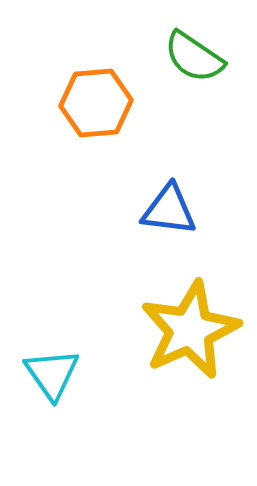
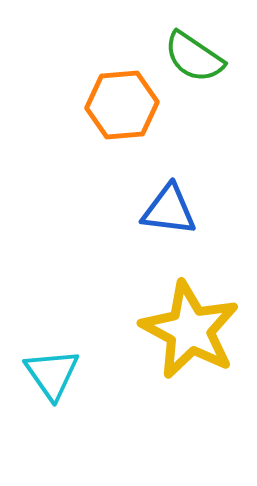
orange hexagon: moved 26 px right, 2 px down
yellow star: rotated 20 degrees counterclockwise
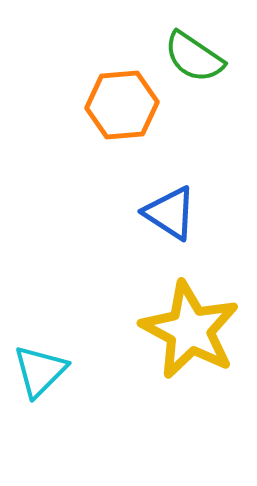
blue triangle: moved 1 px right, 3 px down; rotated 26 degrees clockwise
cyan triangle: moved 12 px left, 3 px up; rotated 20 degrees clockwise
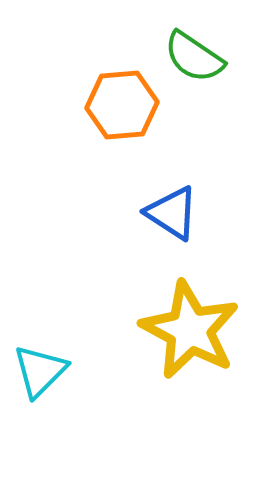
blue triangle: moved 2 px right
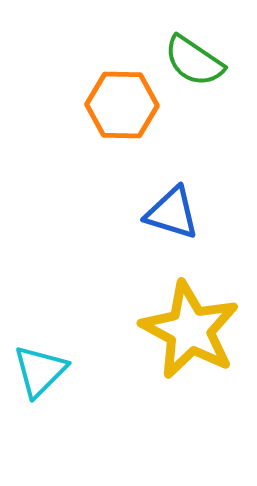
green semicircle: moved 4 px down
orange hexagon: rotated 6 degrees clockwise
blue triangle: rotated 16 degrees counterclockwise
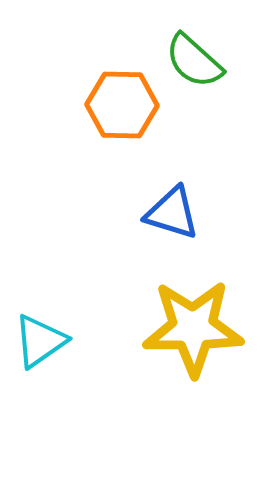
green semicircle: rotated 8 degrees clockwise
yellow star: moved 3 px right, 2 px up; rotated 28 degrees counterclockwise
cyan triangle: moved 30 px up; rotated 10 degrees clockwise
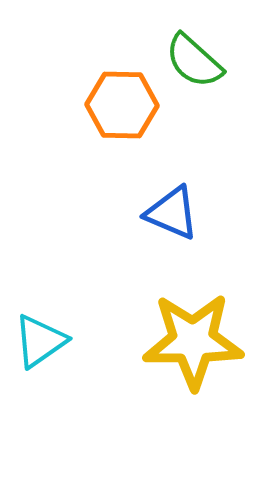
blue triangle: rotated 6 degrees clockwise
yellow star: moved 13 px down
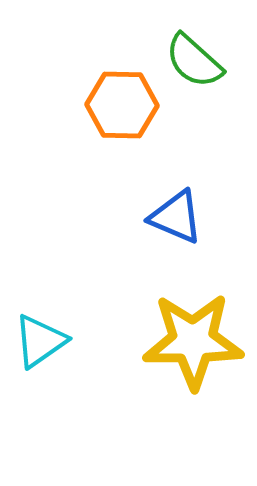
blue triangle: moved 4 px right, 4 px down
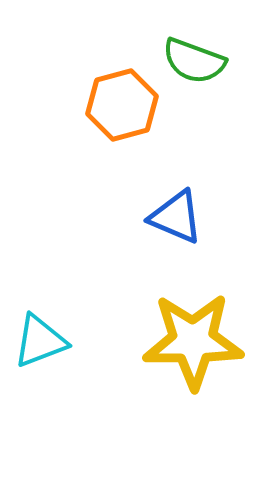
green semicircle: rotated 22 degrees counterclockwise
orange hexagon: rotated 16 degrees counterclockwise
cyan triangle: rotated 14 degrees clockwise
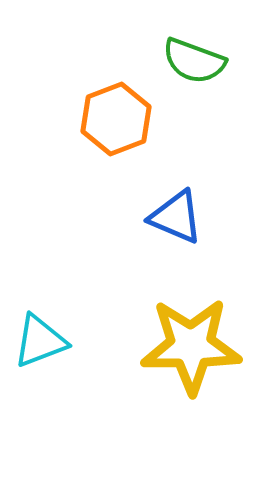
orange hexagon: moved 6 px left, 14 px down; rotated 6 degrees counterclockwise
yellow star: moved 2 px left, 5 px down
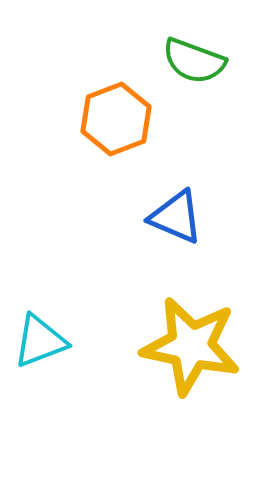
yellow star: rotated 12 degrees clockwise
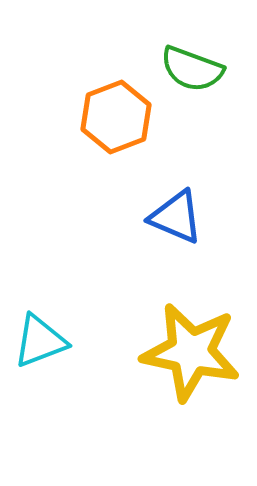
green semicircle: moved 2 px left, 8 px down
orange hexagon: moved 2 px up
yellow star: moved 6 px down
